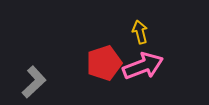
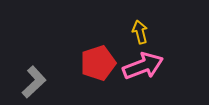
red pentagon: moved 6 px left
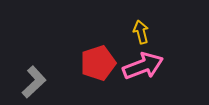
yellow arrow: moved 1 px right
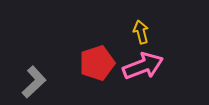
red pentagon: moved 1 px left
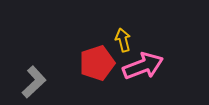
yellow arrow: moved 18 px left, 8 px down
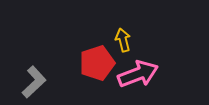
pink arrow: moved 5 px left, 8 px down
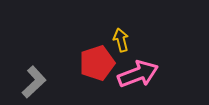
yellow arrow: moved 2 px left
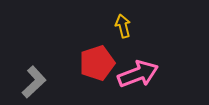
yellow arrow: moved 2 px right, 14 px up
